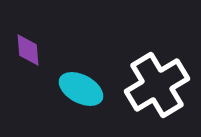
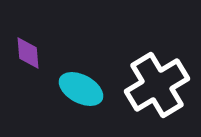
purple diamond: moved 3 px down
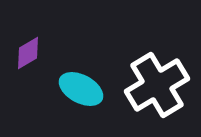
purple diamond: rotated 64 degrees clockwise
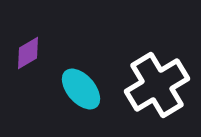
cyan ellipse: rotated 21 degrees clockwise
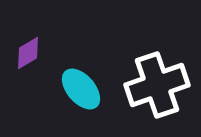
white cross: rotated 12 degrees clockwise
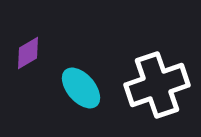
cyan ellipse: moved 1 px up
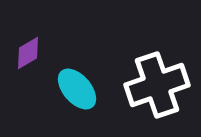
cyan ellipse: moved 4 px left, 1 px down
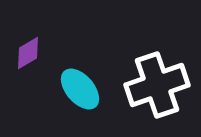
cyan ellipse: moved 3 px right
